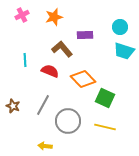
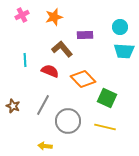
cyan trapezoid: rotated 15 degrees counterclockwise
green square: moved 2 px right
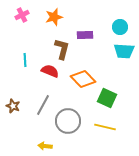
brown L-shape: rotated 55 degrees clockwise
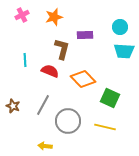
green square: moved 3 px right
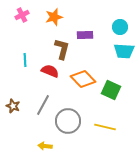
green square: moved 1 px right, 8 px up
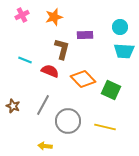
cyan line: rotated 64 degrees counterclockwise
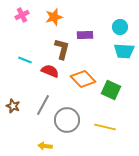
gray circle: moved 1 px left, 1 px up
